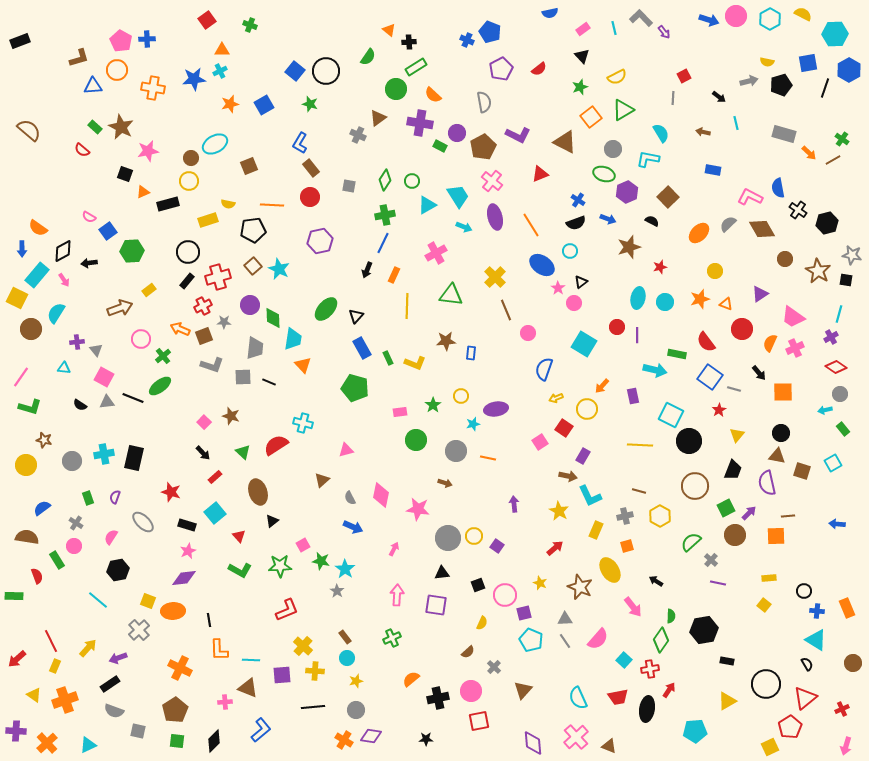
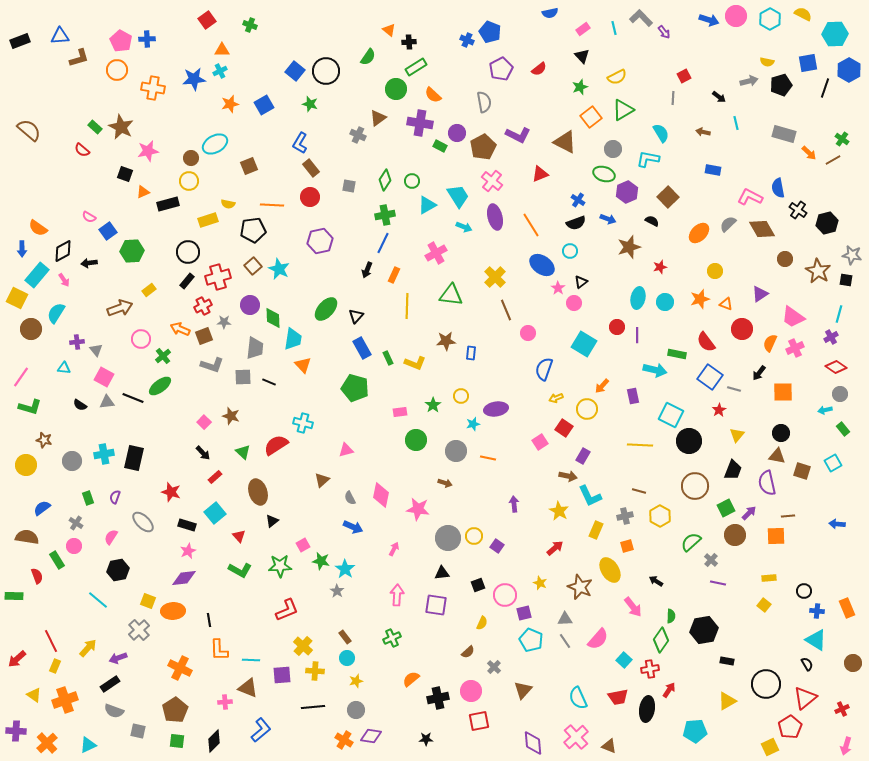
blue triangle at (93, 86): moved 33 px left, 50 px up
black arrow at (759, 373): rotated 77 degrees clockwise
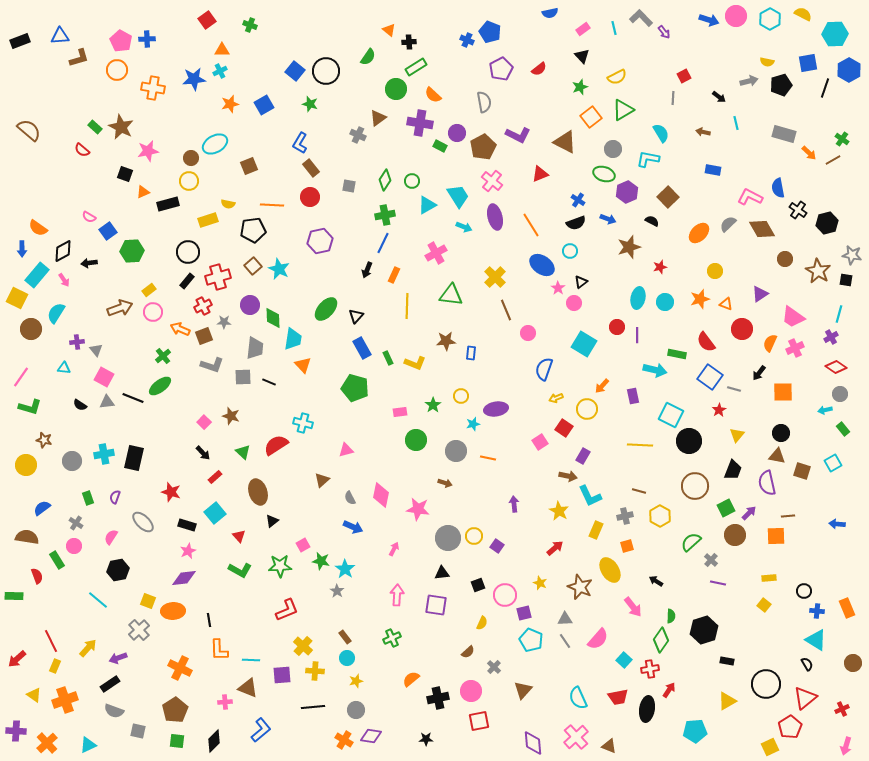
pink circle at (141, 339): moved 12 px right, 27 px up
black hexagon at (704, 630): rotated 8 degrees counterclockwise
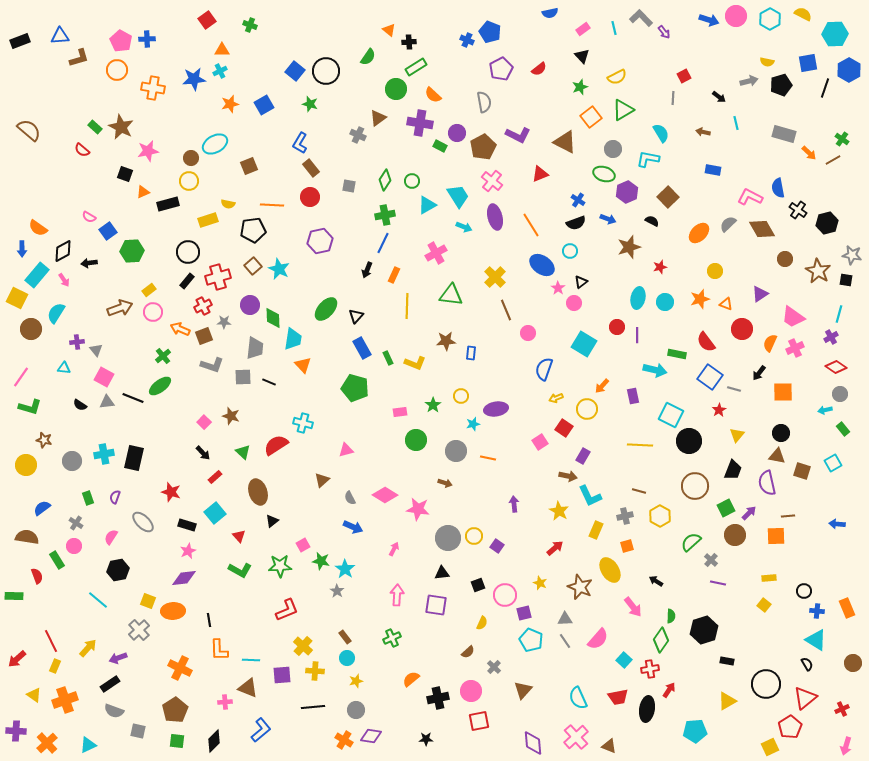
pink diamond at (381, 495): moved 4 px right; rotated 70 degrees counterclockwise
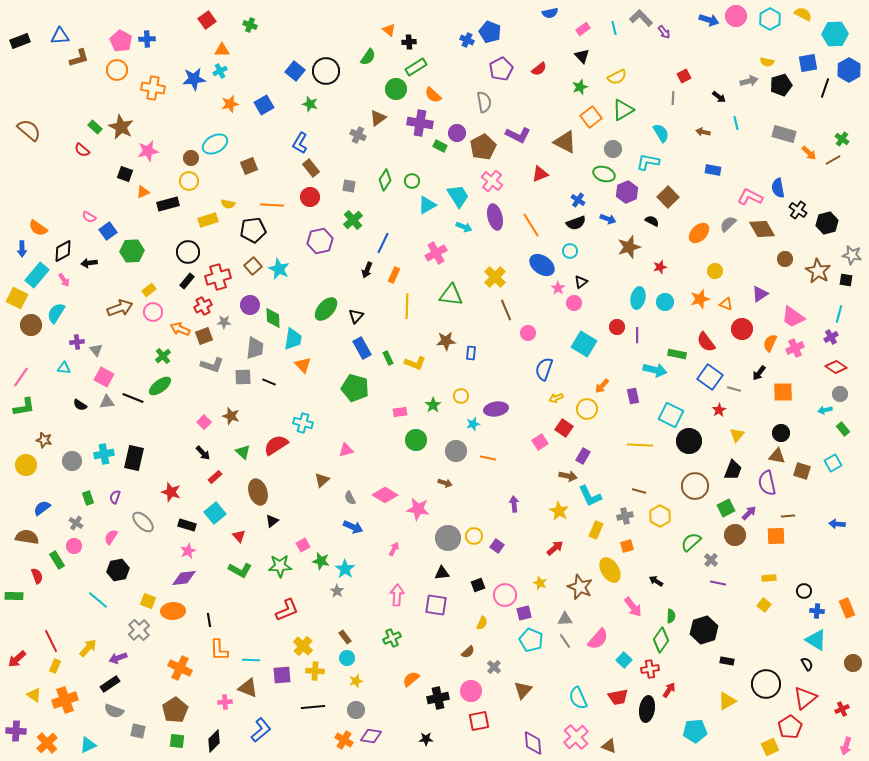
cyan L-shape at (648, 159): moved 3 px down
green cross at (385, 215): moved 32 px left, 5 px down; rotated 30 degrees counterclockwise
brown circle at (31, 329): moved 4 px up
green L-shape at (30, 407): moved 6 px left; rotated 25 degrees counterclockwise
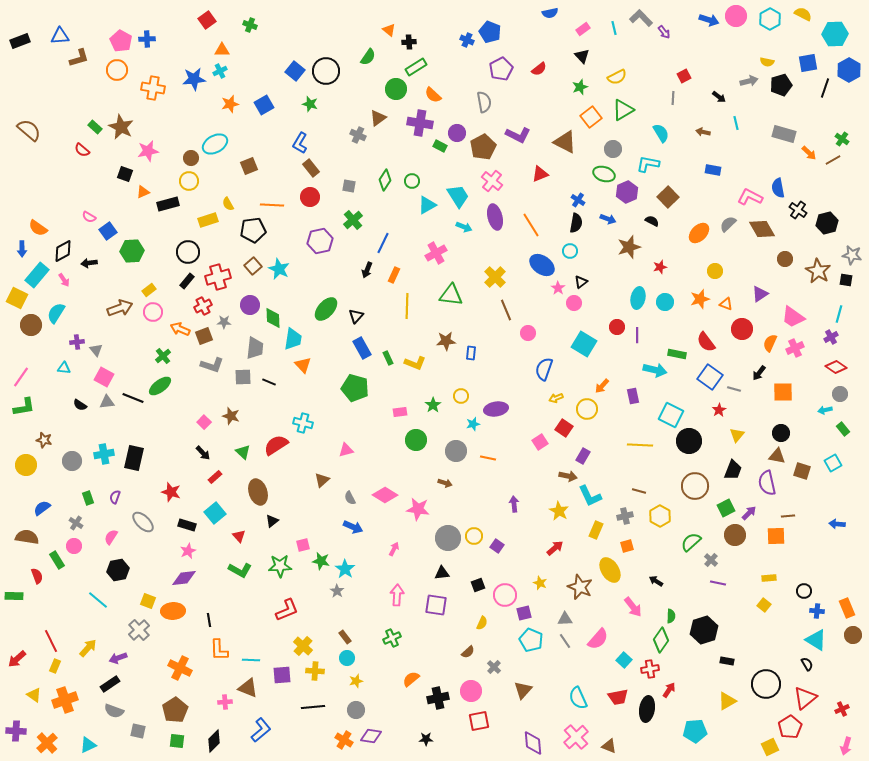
cyan L-shape at (648, 162): moved 2 px down
yellow semicircle at (228, 204): rotated 48 degrees clockwise
black semicircle at (576, 223): rotated 60 degrees counterclockwise
pink square at (303, 545): rotated 16 degrees clockwise
brown circle at (853, 663): moved 28 px up
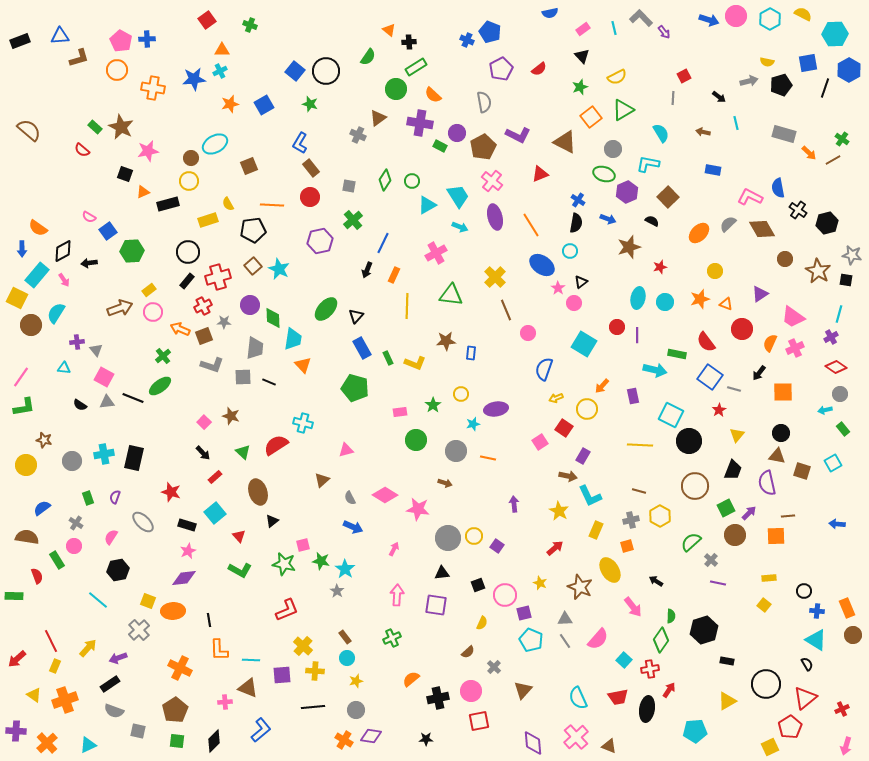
cyan arrow at (464, 227): moved 4 px left
yellow circle at (461, 396): moved 2 px up
gray cross at (625, 516): moved 6 px right, 4 px down
green star at (280, 566): moved 4 px right, 2 px up; rotated 15 degrees clockwise
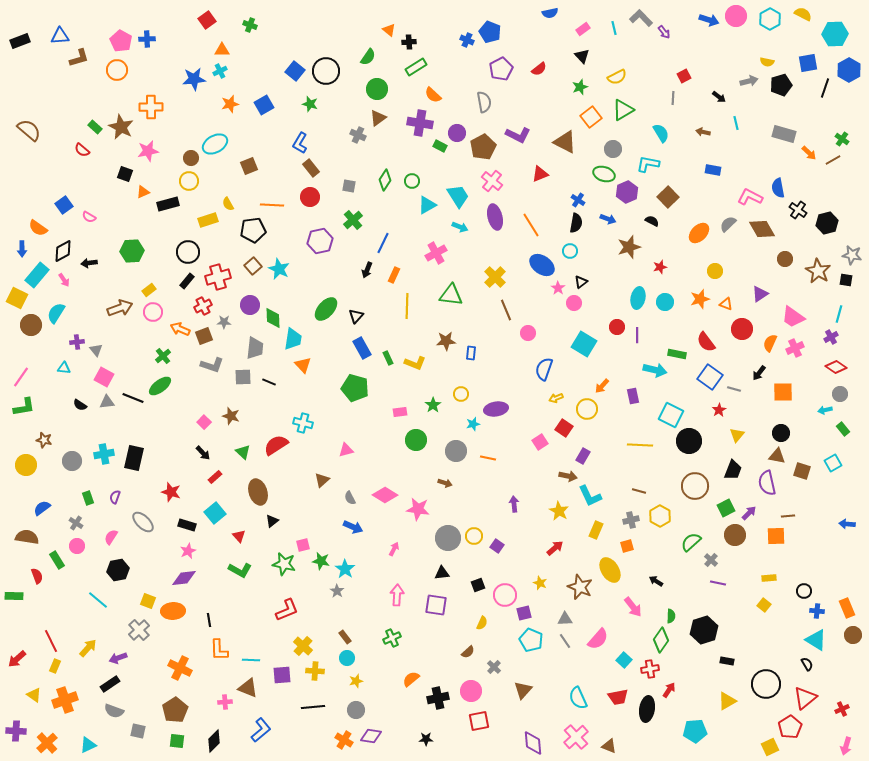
orange cross at (153, 88): moved 2 px left, 19 px down; rotated 10 degrees counterclockwise
green circle at (396, 89): moved 19 px left
blue square at (108, 231): moved 44 px left, 26 px up
blue arrow at (837, 524): moved 10 px right
pink circle at (74, 546): moved 3 px right
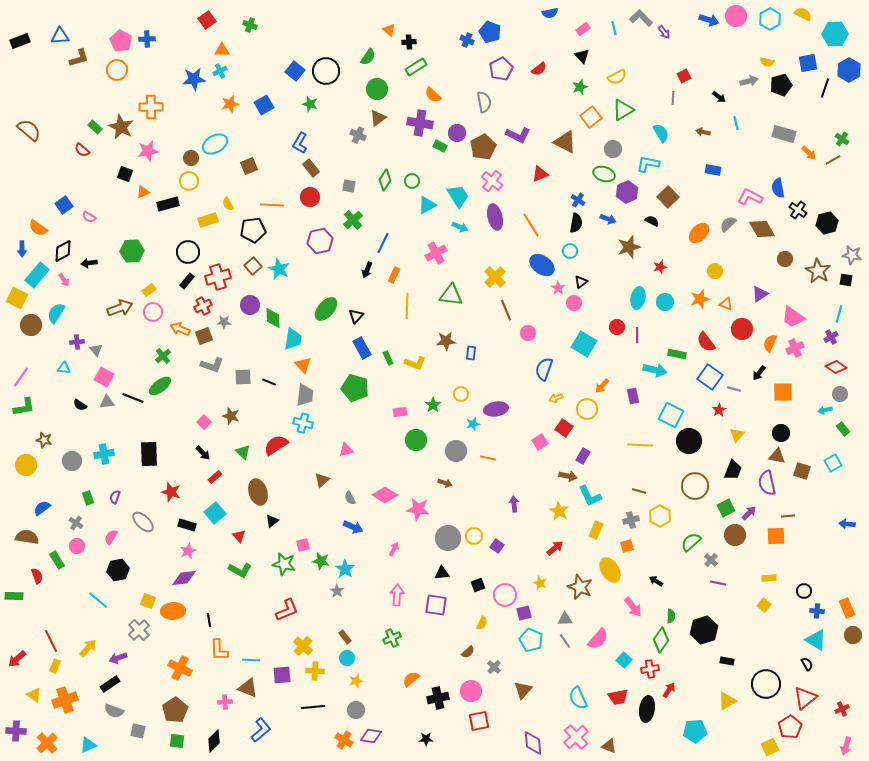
gray trapezoid at (255, 348): moved 50 px right, 47 px down
black rectangle at (134, 458): moved 15 px right, 4 px up; rotated 15 degrees counterclockwise
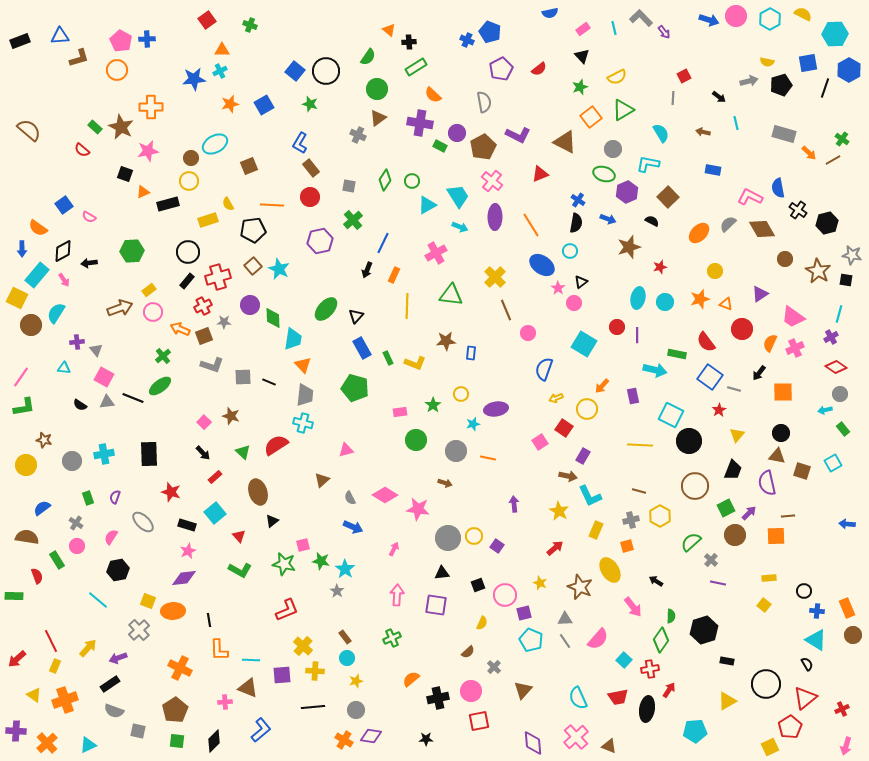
purple ellipse at (495, 217): rotated 15 degrees clockwise
